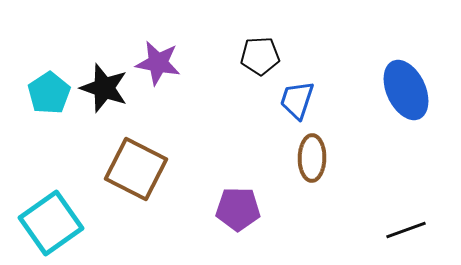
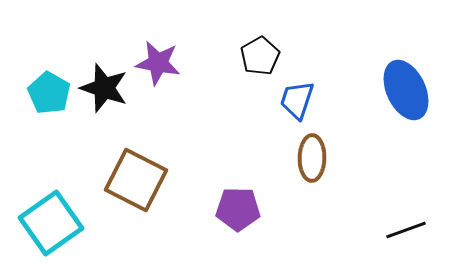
black pentagon: rotated 27 degrees counterclockwise
cyan pentagon: rotated 9 degrees counterclockwise
brown square: moved 11 px down
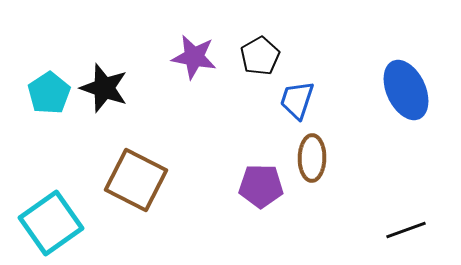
purple star: moved 36 px right, 6 px up
cyan pentagon: rotated 9 degrees clockwise
purple pentagon: moved 23 px right, 23 px up
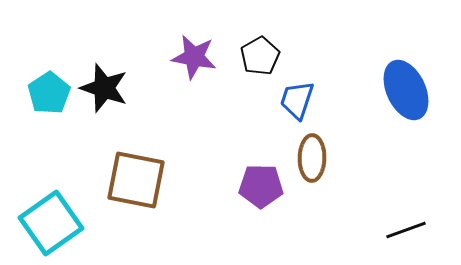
brown square: rotated 16 degrees counterclockwise
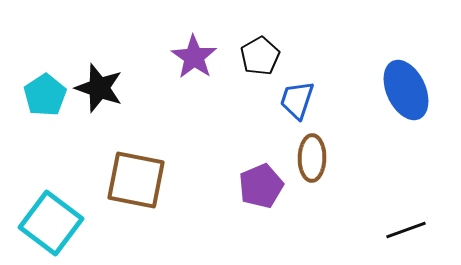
purple star: rotated 24 degrees clockwise
black star: moved 5 px left
cyan pentagon: moved 4 px left, 2 px down
purple pentagon: rotated 24 degrees counterclockwise
cyan square: rotated 18 degrees counterclockwise
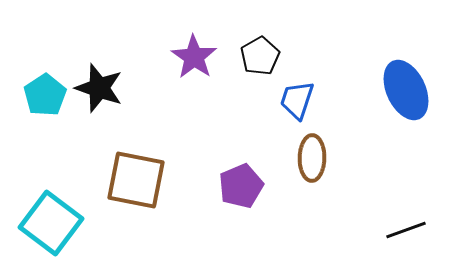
purple pentagon: moved 20 px left
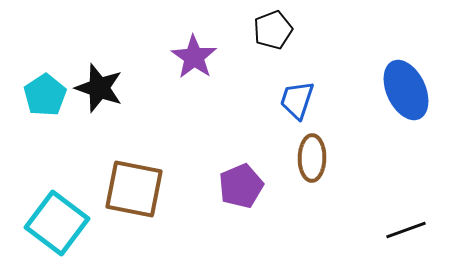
black pentagon: moved 13 px right, 26 px up; rotated 9 degrees clockwise
brown square: moved 2 px left, 9 px down
cyan square: moved 6 px right
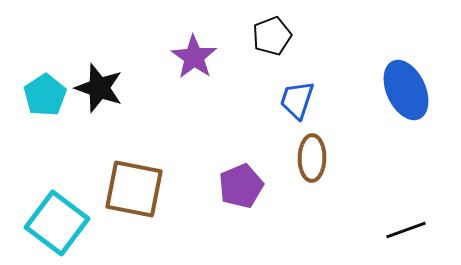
black pentagon: moved 1 px left, 6 px down
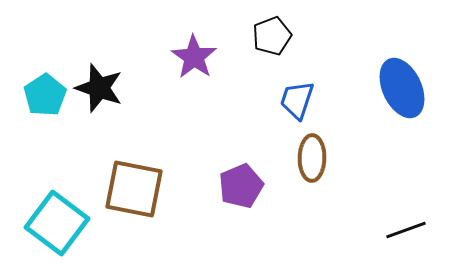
blue ellipse: moved 4 px left, 2 px up
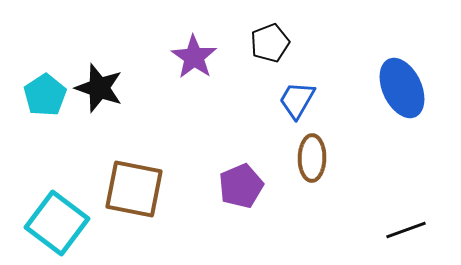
black pentagon: moved 2 px left, 7 px down
blue trapezoid: rotated 12 degrees clockwise
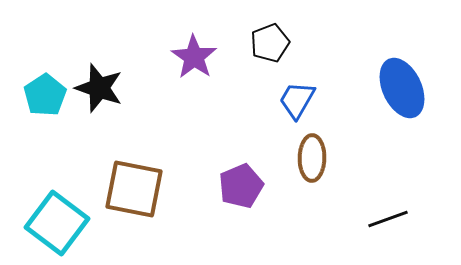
black line: moved 18 px left, 11 px up
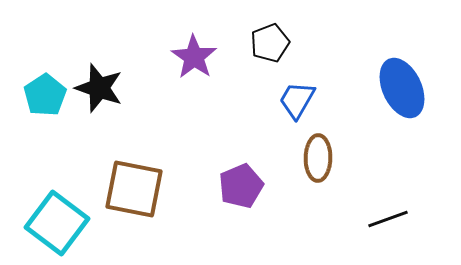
brown ellipse: moved 6 px right
